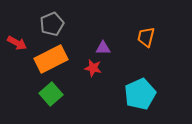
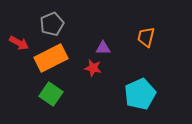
red arrow: moved 2 px right
orange rectangle: moved 1 px up
green square: rotated 15 degrees counterclockwise
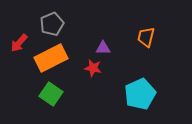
red arrow: rotated 102 degrees clockwise
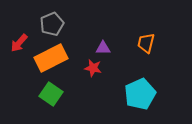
orange trapezoid: moved 6 px down
